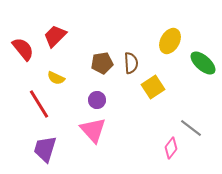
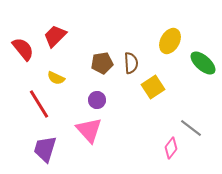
pink triangle: moved 4 px left
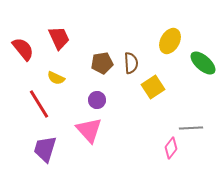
red trapezoid: moved 4 px right, 2 px down; rotated 110 degrees clockwise
gray line: rotated 40 degrees counterclockwise
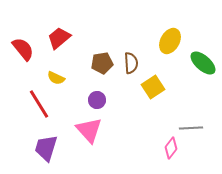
red trapezoid: rotated 105 degrees counterclockwise
purple trapezoid: moved 1 px right, 1 px up
